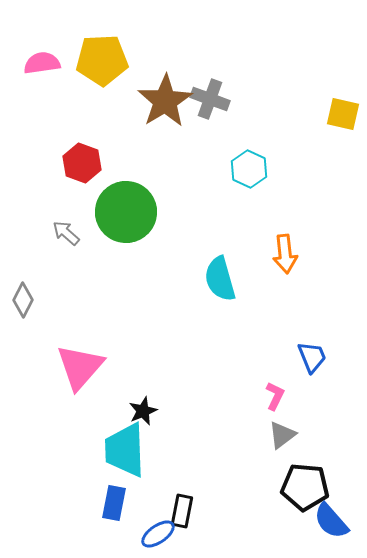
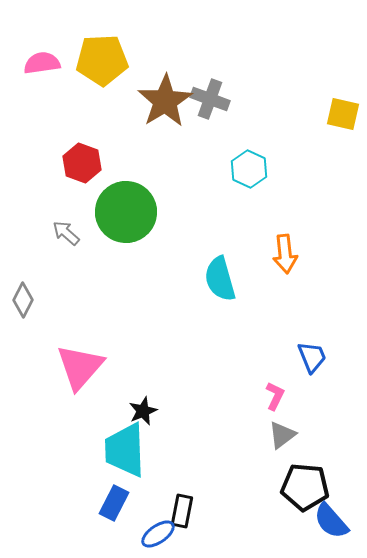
blue rectangle: rotated 16 degrees clockwise
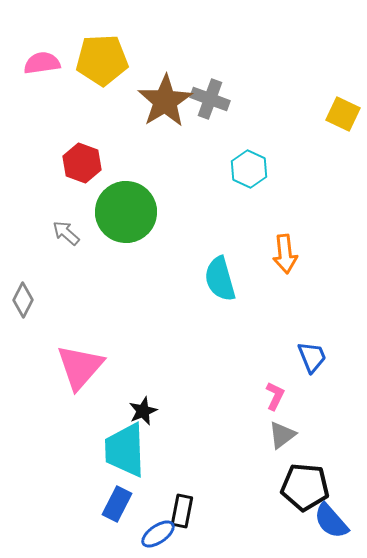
yellow square: rotated 12 degrees clockwise
blue rectangle: moved 3 px right, 1 px down
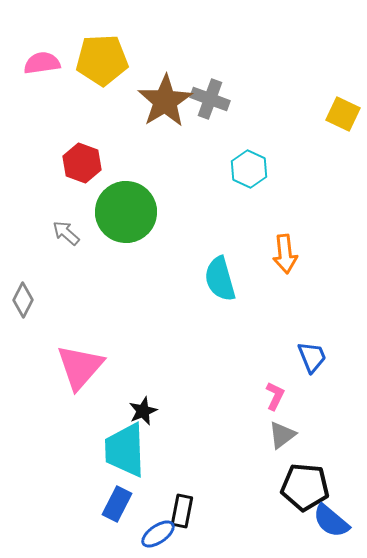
blue semicircle: rotated 9 degrees counterclockwise
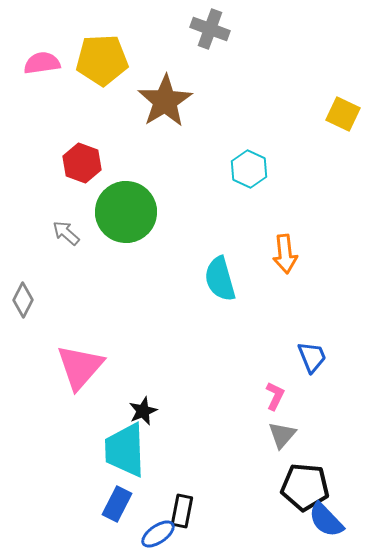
gray cross: moved 70 px up
gray triangle: rotated 12 degrees counterclockwise
blue semicircle: moved 5 px left, 1 px up; rotated 6 degrees clockwise
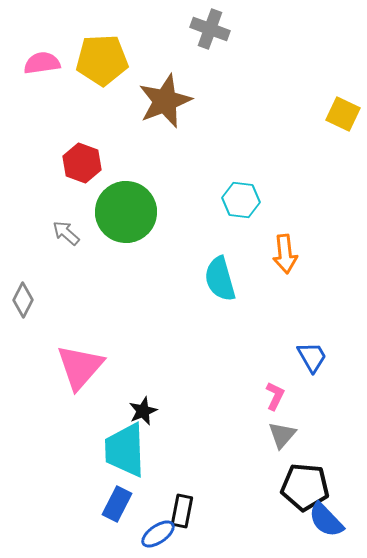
brown star: rotated 10 degrees clockwise
cyan hexagon: moved 8 px left, 31 px down; rotated 18 degrees counterclockwise
blue trapezoid: rotated 8 degrees counterclockwise
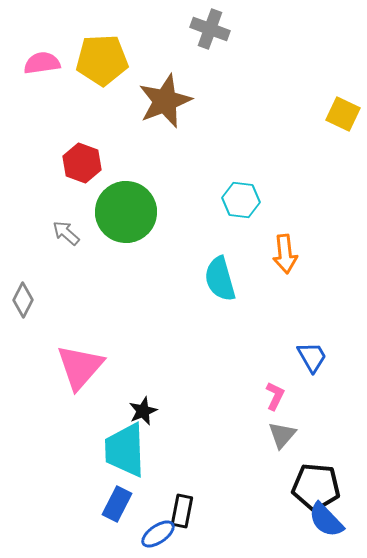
black pentagon: moved 11 px right
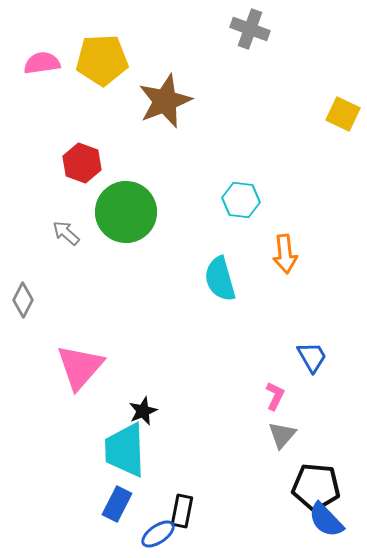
gray cross: moved 40 px right
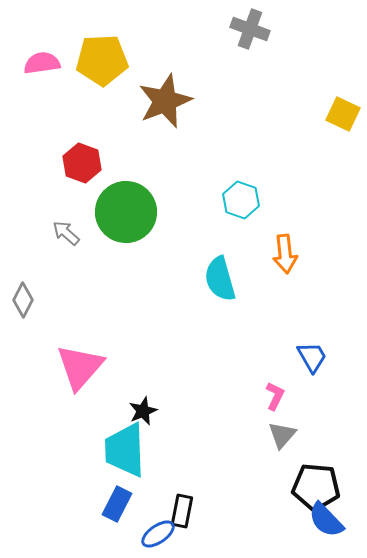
cyan hexagon: rotated 12 degrees clockwise
